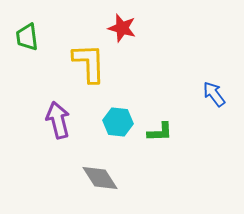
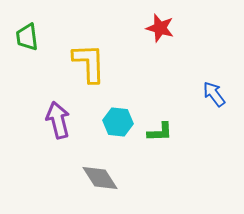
red star: moved 38 px right
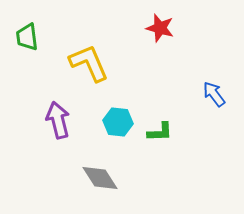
yellow L-shape: rotated 21 degrees counterclockwise
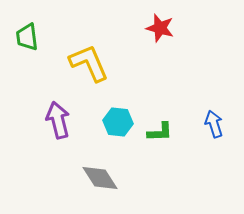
blue arrow: moved 30 px down; rotated 20 degrees clockwise
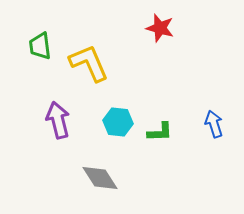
green trapezoid: moved 13 px right, 9 px down
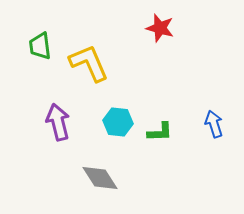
purple arrow: moved 2 px down
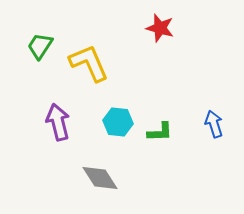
green trapezoid: rotated 40 degrees clockwise
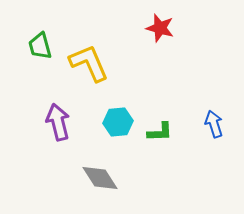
green trapezoid: rotated 48 degrees counterclockwise
cyan hexagon: rotated 12 degrees counterclockwise
